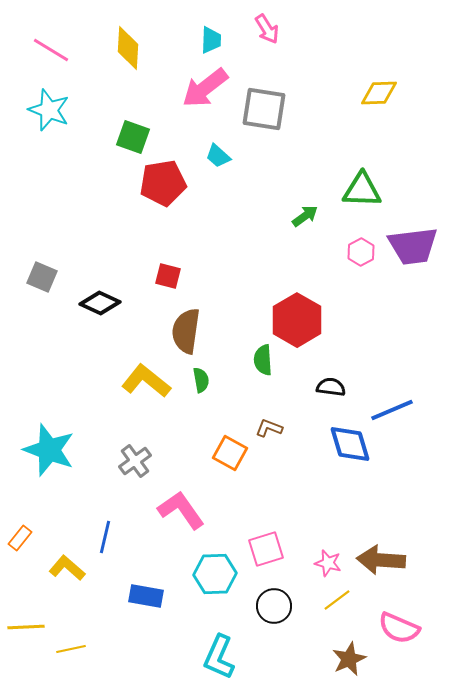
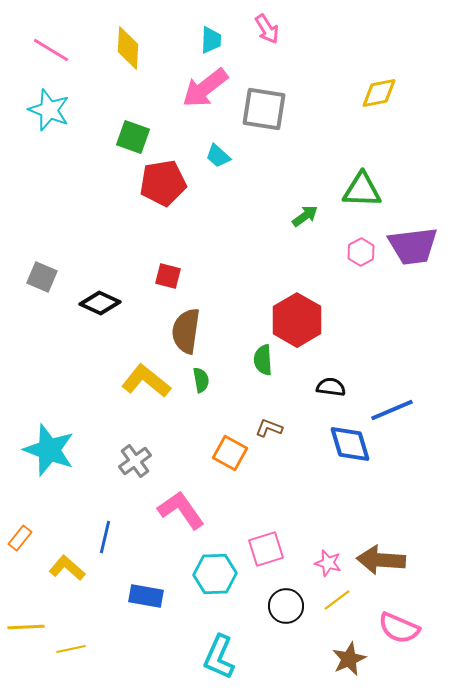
yellow diamond at (379, 93): rotated 9 degrees counterclockwise
black circle at (274, 606): moved 12 px right
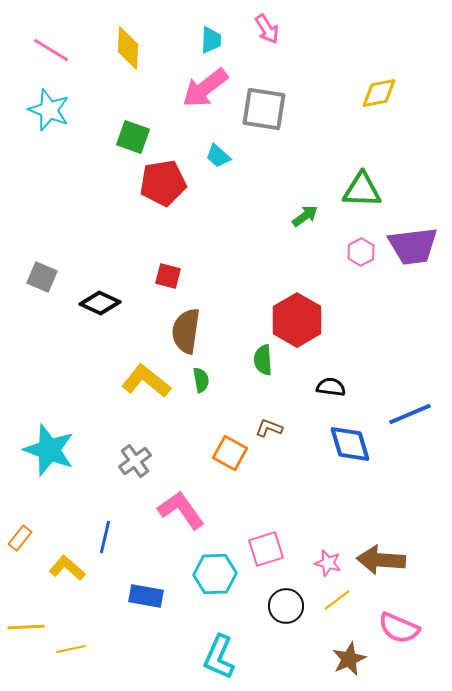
blue line at (392, 410): moved 18 px right, 4 px down
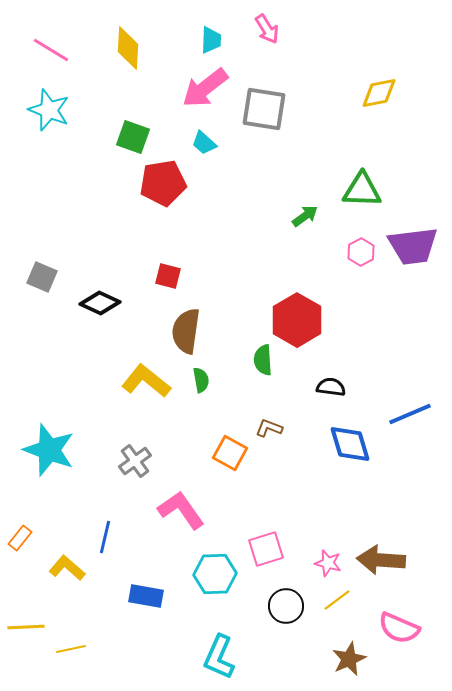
cyan trapezoid at (218, 156): moved 14 px left, 13 px up
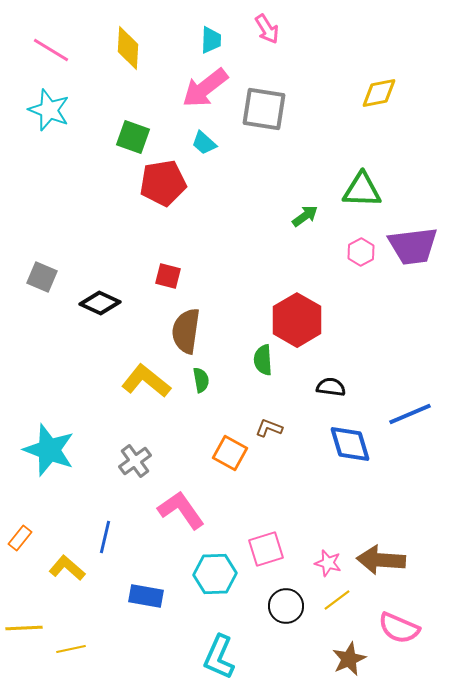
yellow line at (26, 627): moved 2 px left, 1 px down
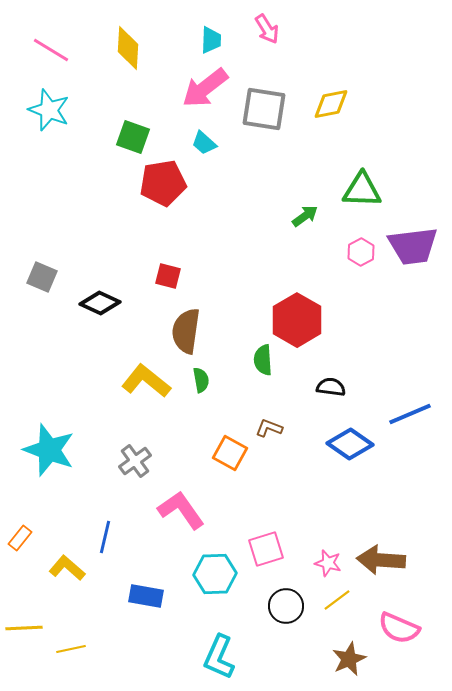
yellow diamond at (379, 93): moved 48 px left, 11 px down
blue diamond at (350, 444): rotated 39 degrees counterclockwise
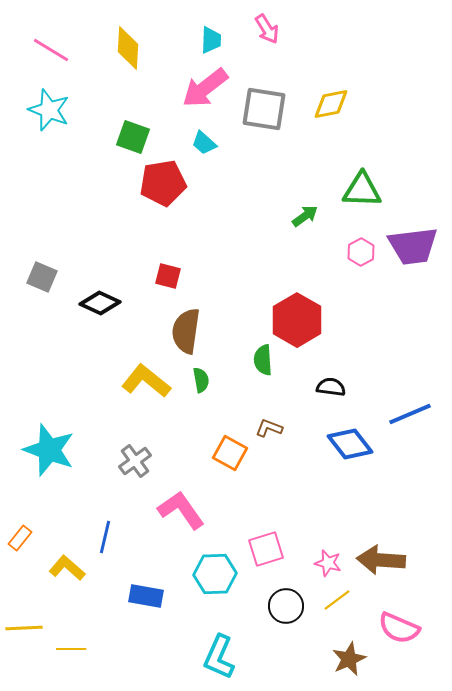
blue diamond at (350, 444): rotated 18 degrees clockwise
yellow line at (71, 649): rotated 12 degrees clockwise
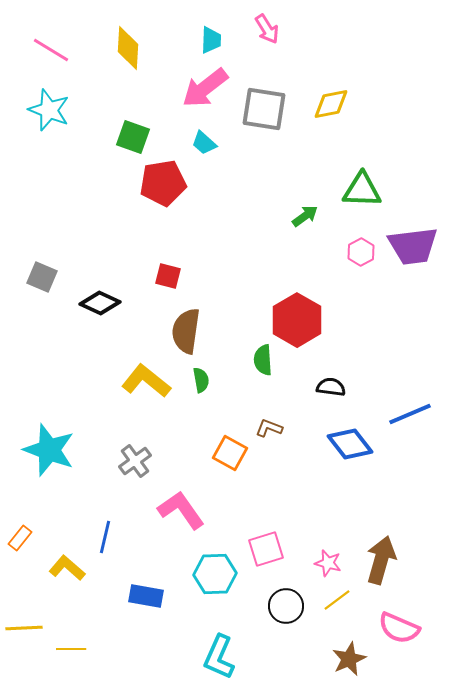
brown arrow at (381, 560): rotated 102 degrees clockwise
